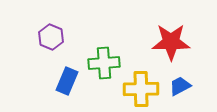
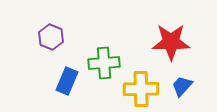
blue trapezoid: moved 2 px right; rotated 20 degrees counterclockwise
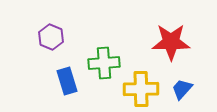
blue rectangle: rotated 40 degrees counterclockwise
blue trapezoid: moved 3 px down
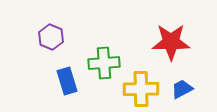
blue trapezoid: rotated 20 degrees clockwise
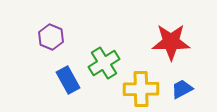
green cross: rotated 28 degrees counterclockwise
blue rectangle: moved 1 px right, 1 px up; rotated 12 degrees counterclockwise
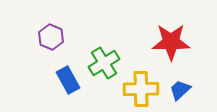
blue trapezoid: moved 2 px left, 1 px down; rotated 15 degrees counterclockwise
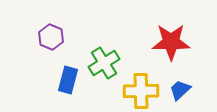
blue rectangle: rotated 44 degrees clockwise
yellow cross: moved 2 px down
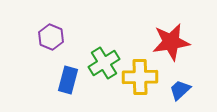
red star: rotated 9 degrees counterclockwise
yellow cross: moved 1 px left, 14 px up
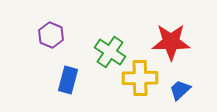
purple hexagon: moved 2 px up
red star: rotated 9 degrees clockwise
green cross: moved 6 px right, 11 px up; rotated 24 degrees counterclockwise
yellow cross: moved 1 px down
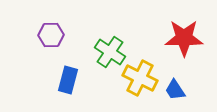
purple hexagon: rotated 25 degrees counterclockwise
red star: moved 13 px right, 4 px up
yellow cross: rotated 28 degrees clockwise
blue trapezoid: moved 5 px left; rotated 80 degrees counterclockwise
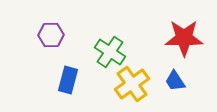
yellow cross: moved 8 px left, 6 px down; rotated 28 degrees clockwise
blue trapezoid: moved 9 px up
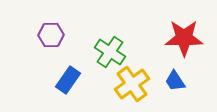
blue rectangle: rotated 20 degrees clockwise
